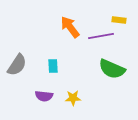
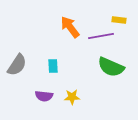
green semicircle: moved 1 px left, 2 px up
yellow star: moved 1 px left, 1 px up
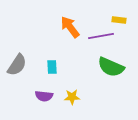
cyan rectangle: moved 1 px left, 1 px down
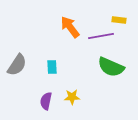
purple semicircle: moved 2 px right, 5 px down; rotated 96 degrees clockwise
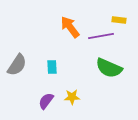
green semicircle: moved 2 px left, 1 px down
purple semicircle: rotated 24 degrees clockwise
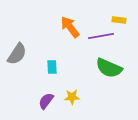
gray semicircle: moved 11 px up
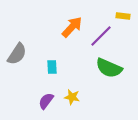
yellow rectangle: moved 4 px right, 4 px up
orange arrow: moved 2 px right; rotated 80 degrees clockwise
purple line: rotated 35 degrees counterclockwise
yellow star: rotated 14 degrees clockwise
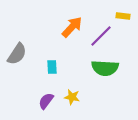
green semicircle: moved 4 px left; rotated 20 degrees counterclockwise
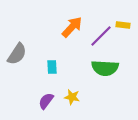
yellow rectangle: moved 9 px down
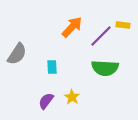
yellow star: rotated 21 degrees clockwise
